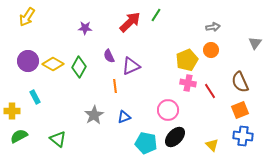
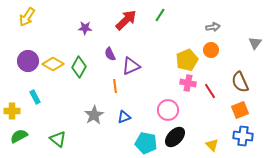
green line: moved 4 px right
red arrow: moved 4 px left, 2 px up
purple semicircle: moved 1 px right, 2 px up
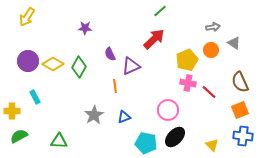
green line: moved 4 px up; rotated 16 degrees clockwise
red arrow: moved 28 px right, 19 px down
gray triangle: moved 21 px left; rotated 32 degrees counterclockwise
red line: moved 1 px left, 1 px down; rotated 14 degrees counterclockwise
green triangle: moved 1 px right, 2 px down; rotated 36 degrees counterclockwise
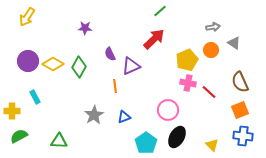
black ellipse: moved 2 px right; rotated 15 degrees counterclockwise
cyan pentagon: rotated 25 degrees clockwise
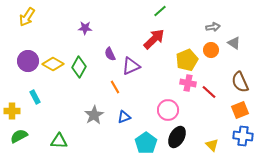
orange line: moved 1 px down; rotated 24 degrees counterclockwise
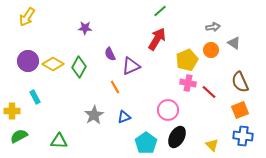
red arrow: moved 3 px right; rotated 15 degrees counterclockwise
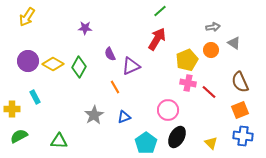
yellow cross: moved 2 px up
yellow triangle: moved 1 px left, 2 px up
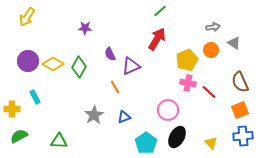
blue cross: rotated 12 degrees counterclockwise
